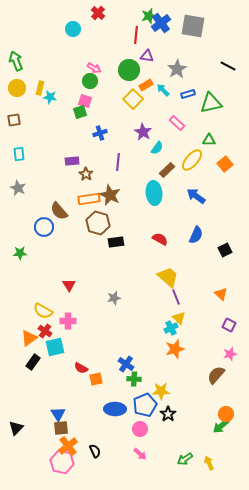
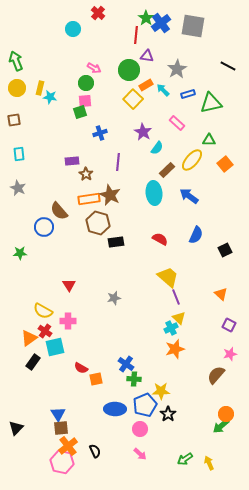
green star at (149, 16): moved 3 px left, 2 px down; rotated 21 degrees counterclockwise
green circle at (90, 81): moved 4 px left, 2 px down
pink square at (85, 101): rotated 24 degrees counterclockwise
blue arrow at (196, 196): moved 7 px left
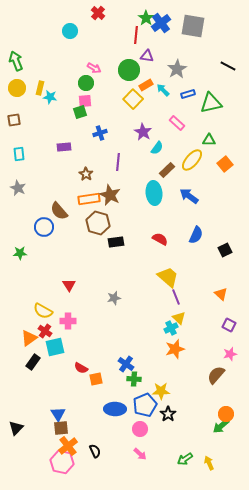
cyan circle at (73, 29): moved 3 px left, 2 px down
purple rectangle at (72, 161): moved 8 px left, 14 px up
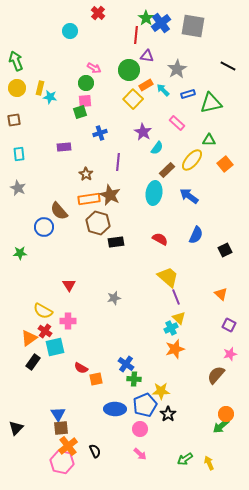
cyan ellipse at (154, 193): rotated 15 degrees clockwise
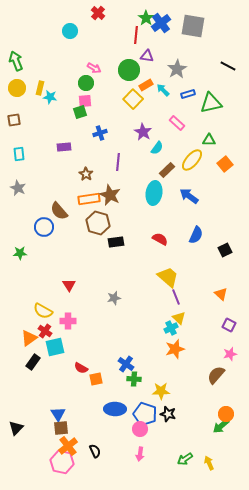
blue pentagon at (145, 405): moved 9 px down; rotated 30 degrees counterclockwise
black star at (168, 414): rotated 21 degrees counterclockwise
pink arrow at (140, 454): rotated 56 degrees clockwise
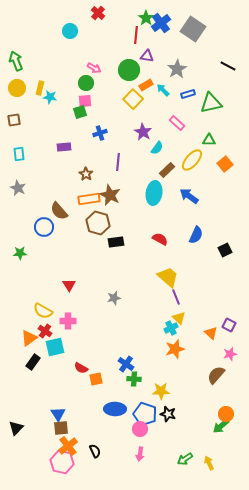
gray square at (193, 26): moved 3 px down; rotated 25 degrees clockwise
orange triangle at (221, 294): moved 10 px left, 39 px down
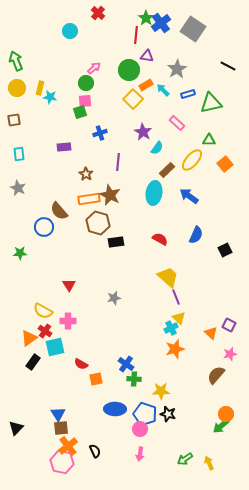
pink arrow at (94, 68): rotated 72 degrees counterclockwise
red semicircle at (81, 368): moved 4 px up
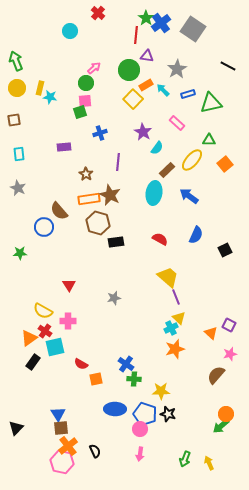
green arrow at (185, 459): rotated 35 degrees counterclockwise
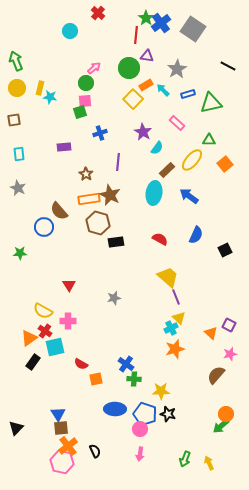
green circle at (129, 70): moved 2 px up
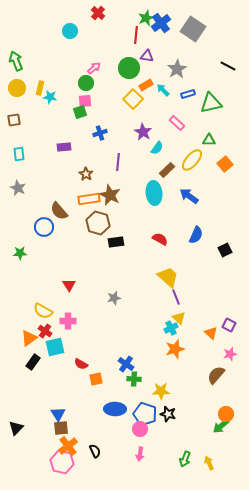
green star at (146, 18): rotated 14 degrees clockwise
cyan ellipse at (154, 193): rotated 15 degrees counterclockwise
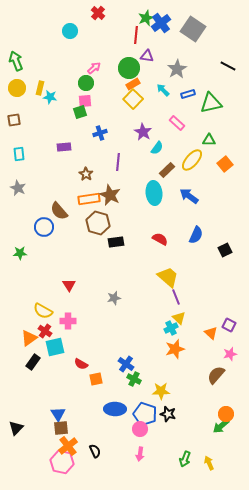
orange rectangle at (146, 85): moved 13 px left, 1 px up
green cross at (134, 379): rotated 24 degrees clockwise
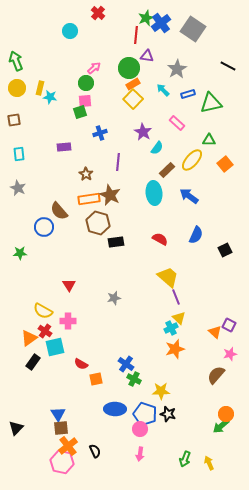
orange triangle at (211, 333): moved 4 px right, 1 px up
